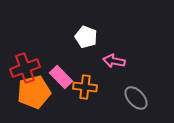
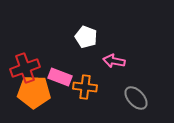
pink rectangle: moved 1 px left; rotated 25 degrees counterclockwise
orange pentagon: rotated 16 degrees clockwise
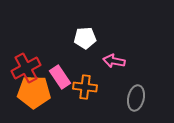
white pentagon: moved 1 px left, 1 px down; rotated 25 degrees counterclockwise
red cross: moved 1 px right; rotated 8 degrees counterclockwise
pink rectangle: rotated 35 degrees clockwise
gray ellipse: rotated 55 degrees clockwise
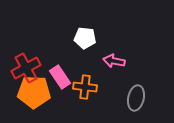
white pentagon: rotated 10 degrees clockwise
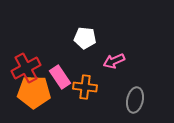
pink arrow: rotated 35 degrees counterclockwise
gray ellipse: moved 1 px left, 2 px down
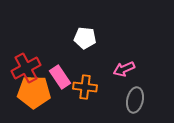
pink arrow: moved 10 px right, 8 px down
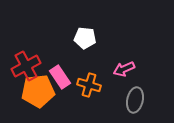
red cross: moved 2 px up
orange cross: moved 4 px right, 2 px up; rotated 10 degrees clockwise
orange pentagon: moved 4 px right, 1 px up; rotated 8 degrees counterclockwise
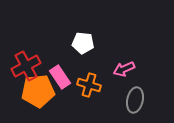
white pentagon: moved 2 px left, 5 px down
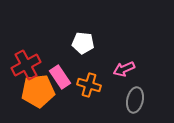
red cross: moved 1 px up
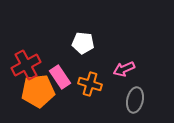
orange cross: moved 1 px right, 1 px up
